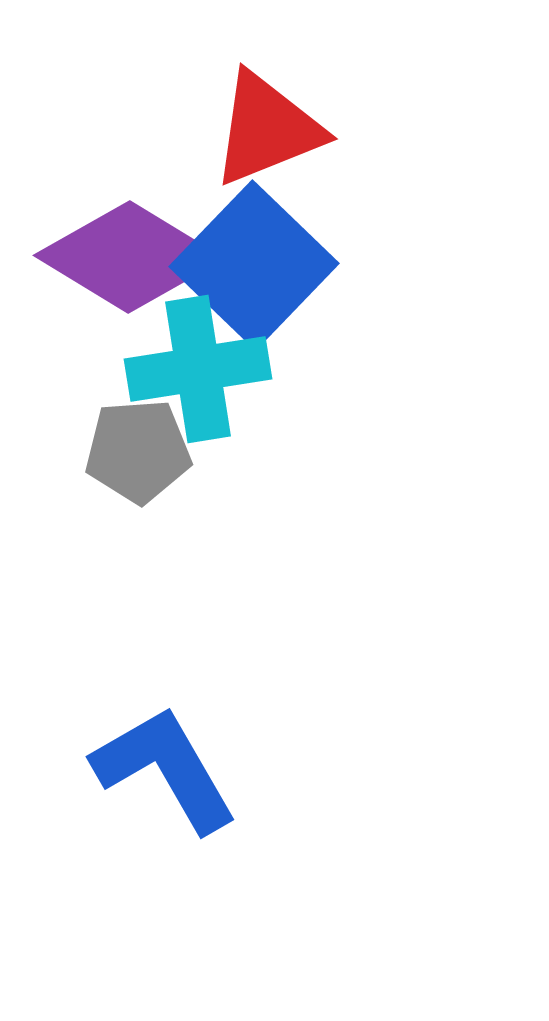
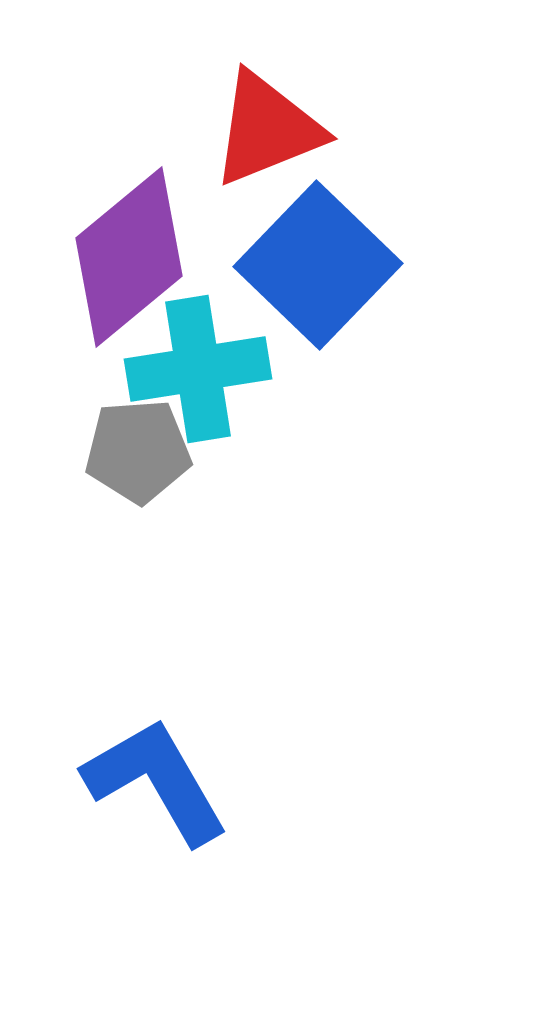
purple diamond: rotated 71 degrees counterclockwise
blue square: moved 64 px right
blue L-shape: moved 9 px left, 12 px down
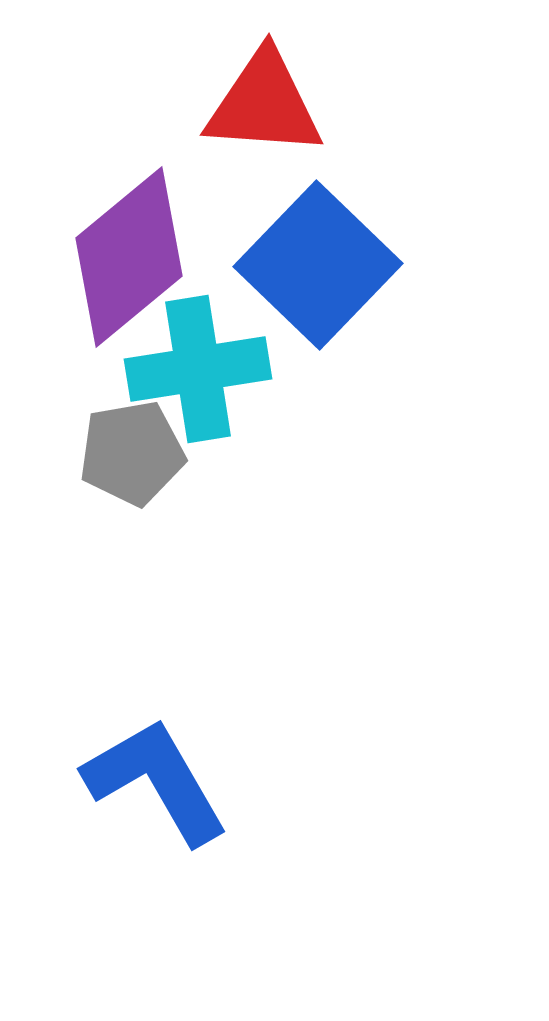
red triangle: moved 3 px left, 25 px up; rotated 26 degrees clockwise
gray pentagon: moved 6 px left, 2 px down; rotated 6 degrees counterclockwise
